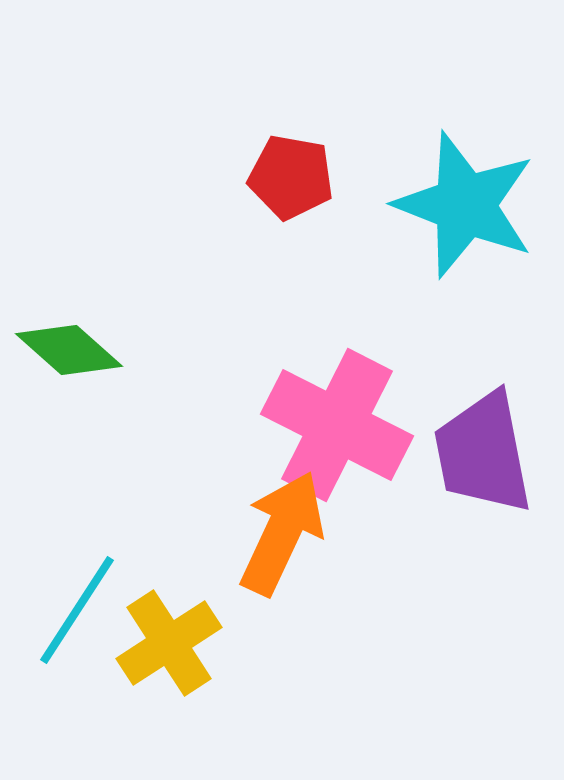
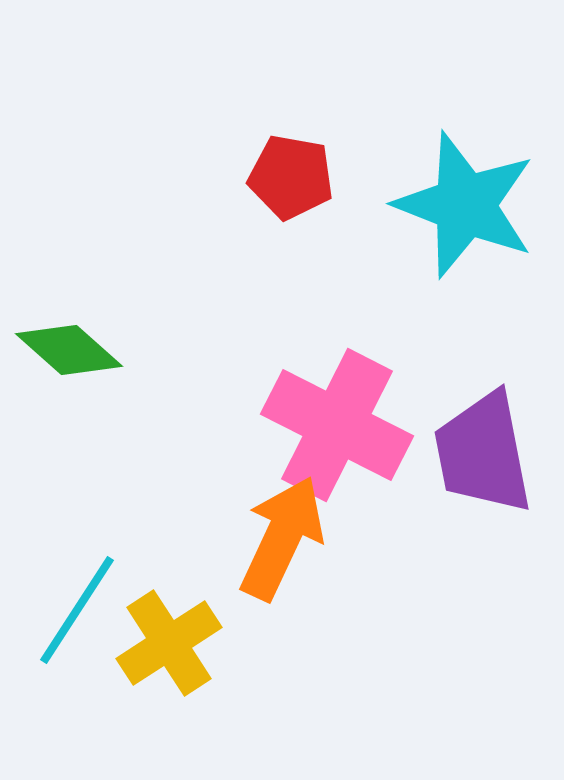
orange arrow: moved 5 px down
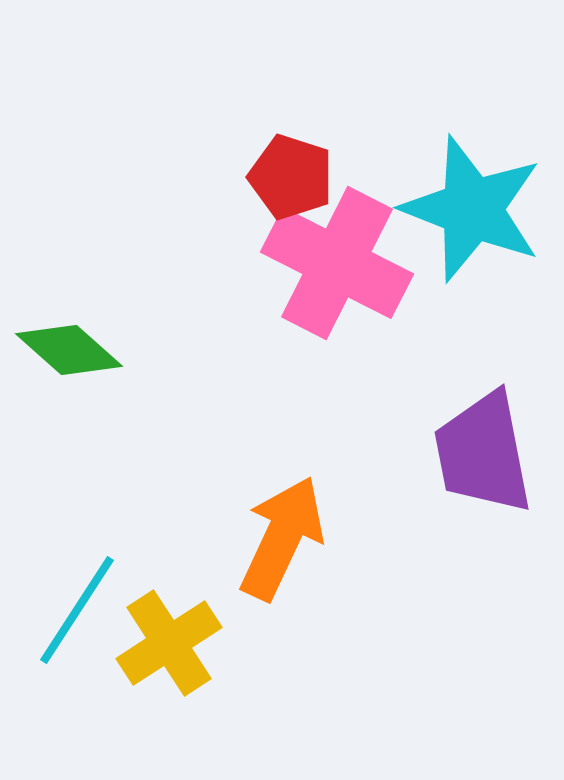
red pentagon: rotated 8 degrees clockwise
cyan star: moved 7 px right, 4 px down
pink cross: moved 162 px up
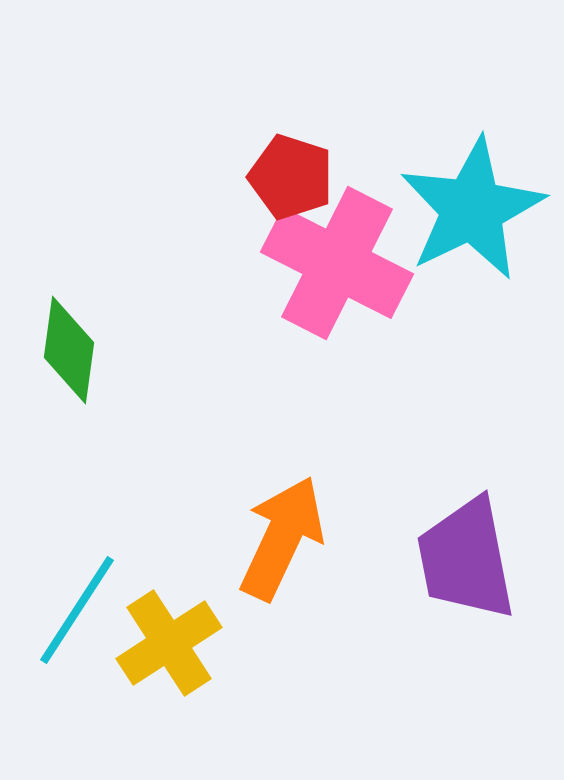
cyan star: rotated 25 degrees clockwise
green diamond: rotated 56 degrees clockwise
purple trapezoid: moved 17 px left, 106 px down
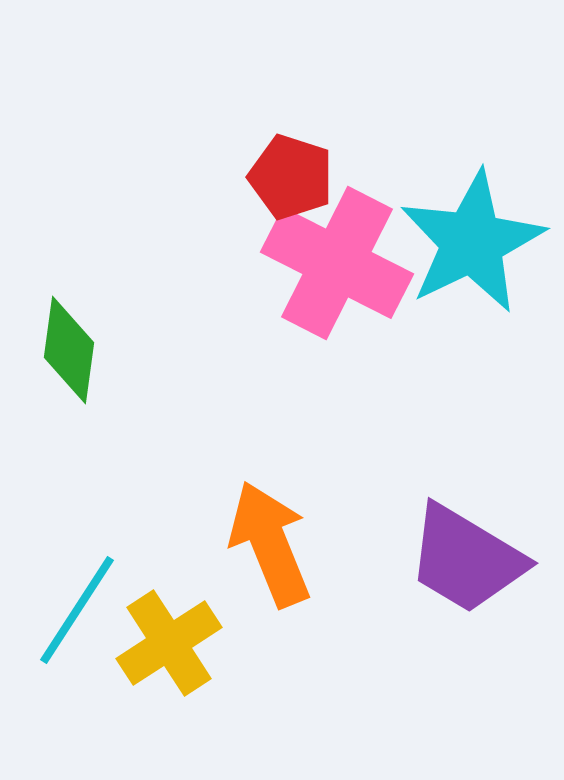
cyan star: moved 33 px down
orange arrow: moved 12 px left, 6 px down; rotated 47 degrees counterclockwise
purple trapezoid: rotated 48 degrees counterclockwise
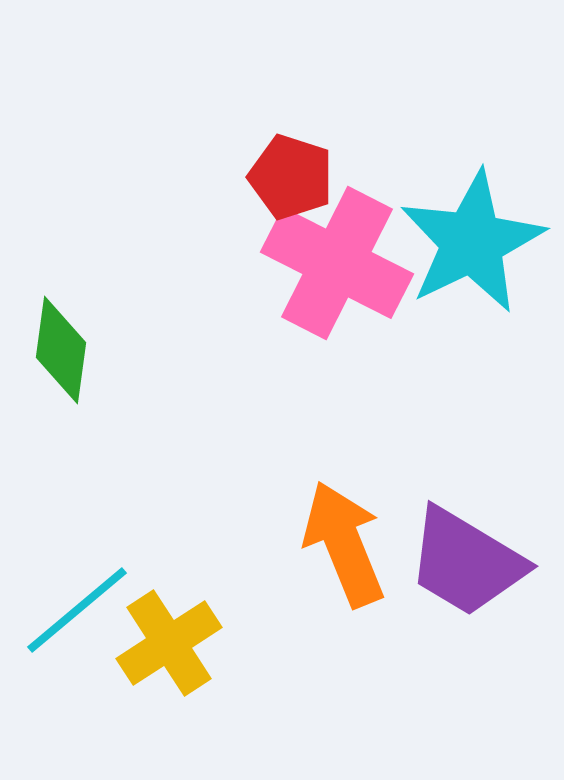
green diamond: moved 8 px left
orange arrow: moved 74 px right
purple trapezoid: moved 3 px down
cyan line: rotated 17 degrees clockwise
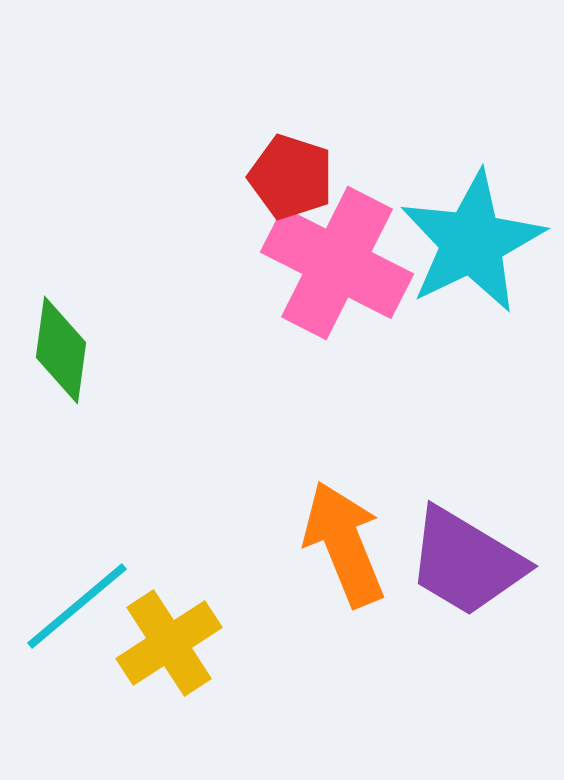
cyan line: moved 4 px up
